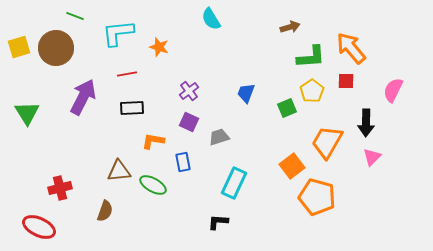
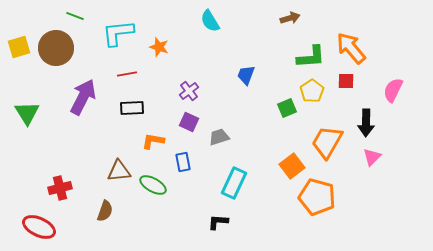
cyan semicircle: moved 1 px left, 2 px down
brown arrow: moved 9 px up
blue trapezoid: moved 18 px up
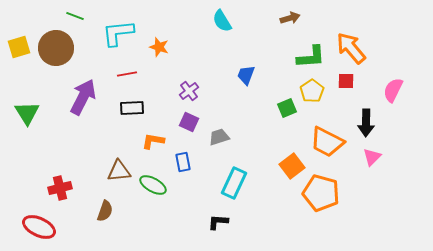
cyan semicircle: moved 12 px right
orange trapezoid: rotated 93 degrees counterclockwise
orange pentagon: moved 4 px right, 4 px up
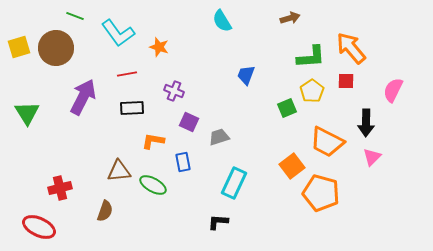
cyan L-shape: rotated 120 degrees counterclockwise
purple cross: moved 15 px left; rotated 30 degrees counterclockwise
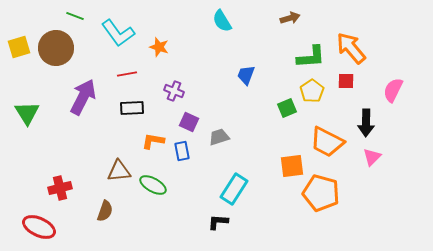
blue rectangle: moved 1 px left, 11 px up
orange square: rotated 30 degrees clockwise
cyan rectangle: moved 6 px down; rotated 8 degrees clockwise
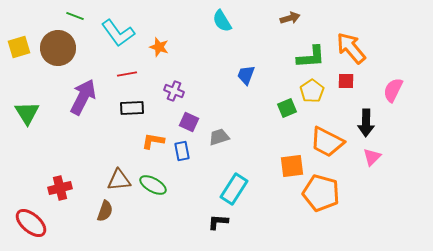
brown circle: moved 2 px right
brown triangle: moved 9 px down
red ellipse: moved 8 px left, 4 px up; rotated 16 degrees clockwise
